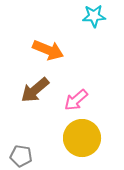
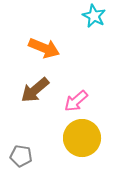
cyan star: rotated 30 degrees clockwise
orange arrow: moved 4 px left, 2 px up
pink arrow: moved 1 px down
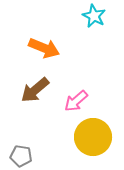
yellow circle: moved 11 px right, 1 px up
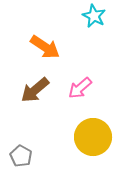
orange arrow: moved 1 px right, 1 px up; rotated 12 degrees clockwise
pink arrow: moved 4 px right, 13 px up
gray pentagon: rotated 20 degrees clockwise
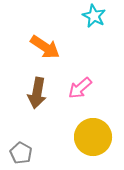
brown arrow: moved 2 px right, 3 px down; rotated 40 degrees counterclockwise
gray pentagon: moved 3 px up
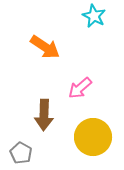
brown arrow: moved 7 px right, 22 px down; rotated 8 degrees counterclockwise
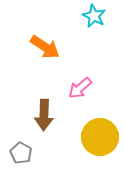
yellow circle: moved 7 px right
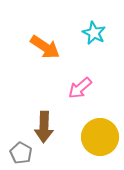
cyan star: moved 17 px down
brown arrow: moved 12 px down
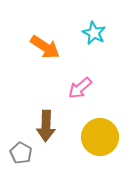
brown arrow: moved 2 px right, 1 px up
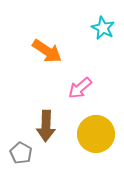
cyan star: moved 9 px right, 5 px up
orange arrow: moved 2 px right, 4 px down
yellow circle: moved 4 px left, 3 px up
